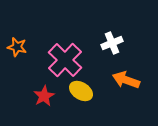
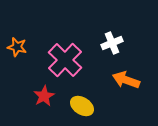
yellow ellipse: moved 1 px right, 15 px down
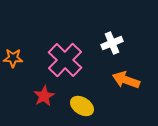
orange star: moved 4 px left, 11 px down; rotated 12 degrees counterclockwise
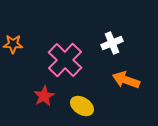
orange star: moved 14 px up
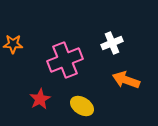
pink cross: rotated 24 degrees clockwise
red star: moved 4 px left, 3 px down
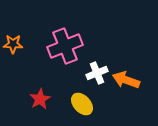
white cross: moved 15 px left, 30 px down
pink cross: moved 14 px up
yellow ellipse: moved 2 px up; rotated 15 degrees clockwise
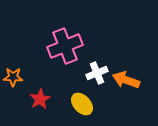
orange star: moved 33 px down
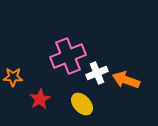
pink cross: moved 3 px right, 10 px down
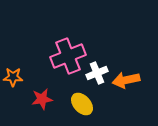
orange arrow: rotated 32 degrees counterclockwise
red star: moved 2 px right; rotated 20 degrees clockwise
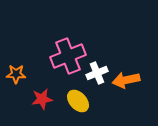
orange star: moved 3 px right, 3 px up
yellow ellipse: moved 4 px left, 3 px up
